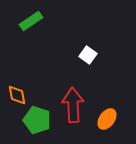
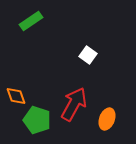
orange diamond: moved 1 px left, 1 px down; rotated 10 degrees counterclockwise
red arrow: moved 1 px right, 1 px up; rotated 32 degrees clockwise
orange ellipse: rotated 15 degrees counterclockwise
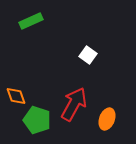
green rectangle: rotated 10 degrees clockwise
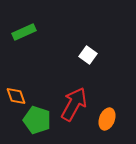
green rectangle: moved 7 px left, 11 px down
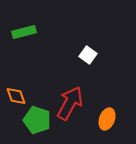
green rectangle: rotated 10 degrees clockwise
red arrow: moved 4 px left, 1 px up
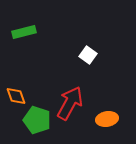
orange ellipse: rotated 60 degrees clockwise
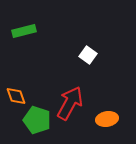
green rectangle: moved 1 px up
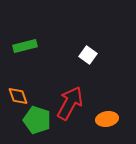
green rectangle: moved 1 px right, 15 px down
orange diamond: moved 2 px right
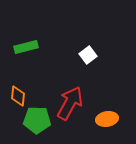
green rectangle: moved 1 px right, 1 px down
white square: rotated 18 degrees clockwise
orange diamond: rotated 25 degrees clockwise
green pentagon: rotated 16 degrees counterclockwise
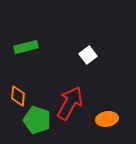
green pentagon: rotated 16 degrees clockwise
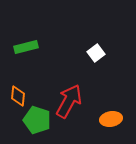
white square: moved 8 px right, 2 px up
red arrow: moved 1 px left, 2 px up
orange ellipse: moved 4 px right
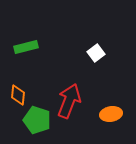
orange diamond: moved 1 px up
red arrow: rotated 8 degrees counterclockwise
orange ellipse: moved 5 px up
